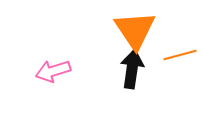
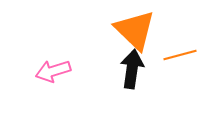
orange triangle: rotated 12 degrees counterclockwise
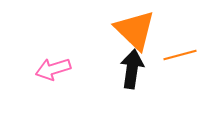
pink arrow: moved 2 px up
